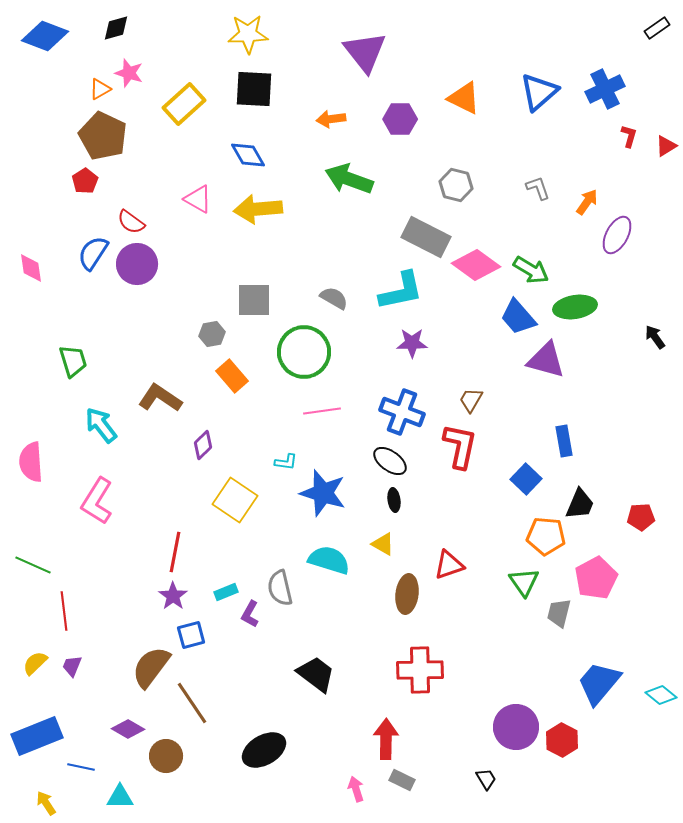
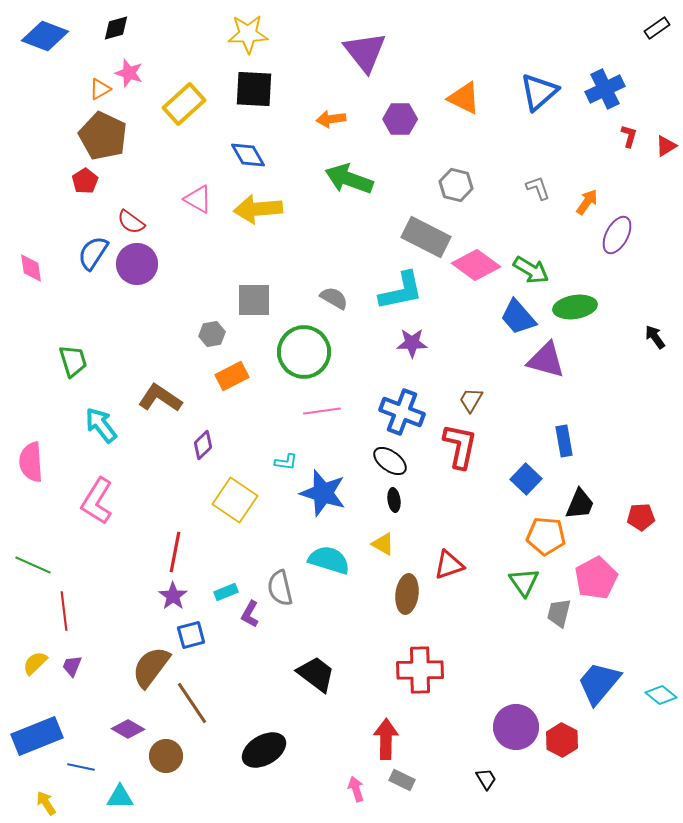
orange rectangle at (232, 376): rotated 76 degrees counterclockwise
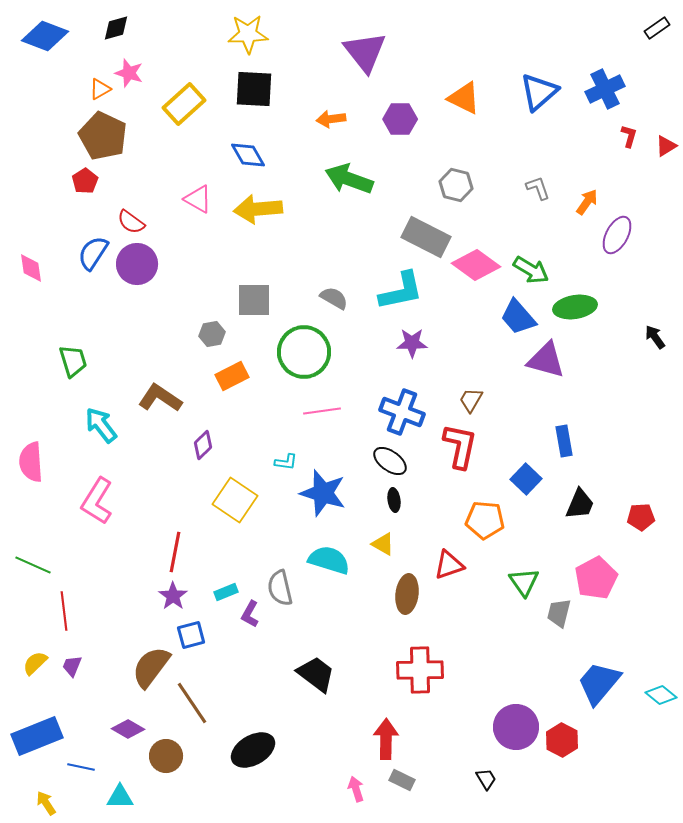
orange pentagon at (546, 536): moved 61 px left, 16 px up
black ellipse at (264, 750): moved 11 px left
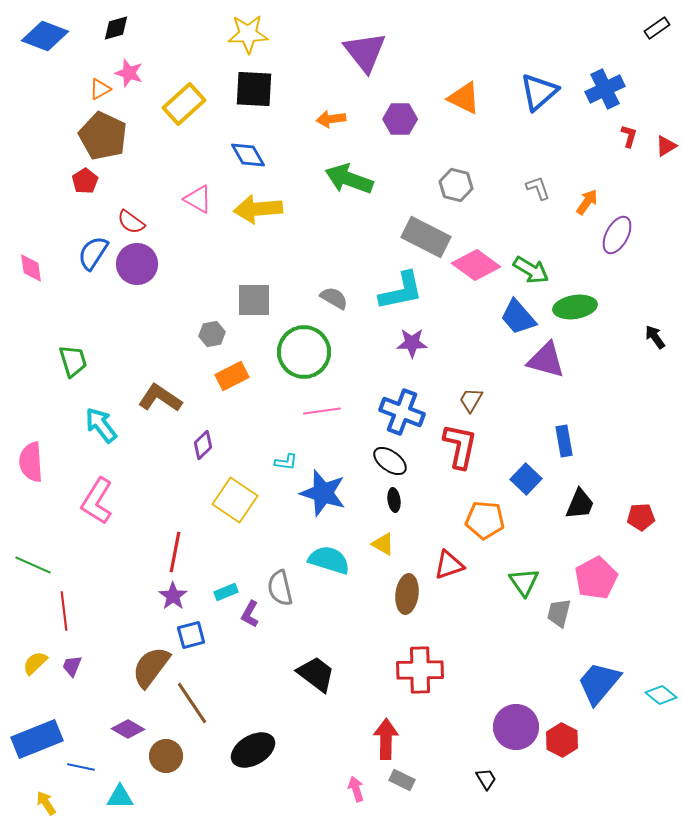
blue rectangle at (37, 736): moved 3 px down
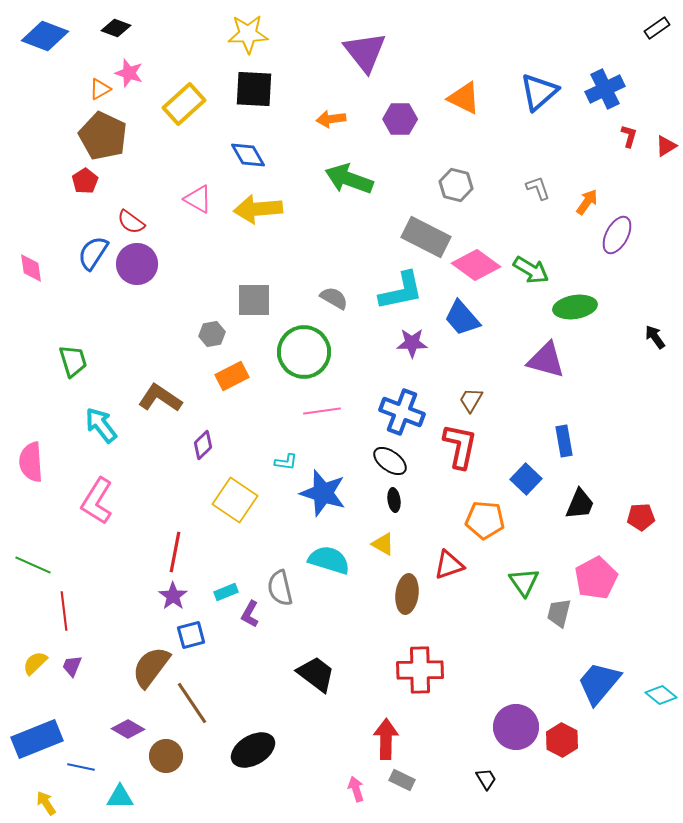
black diamond at (116, 28): rotated 36 degrees clockwise
blue trapezoid at (518, 317): moved 56 px left, 1 px down
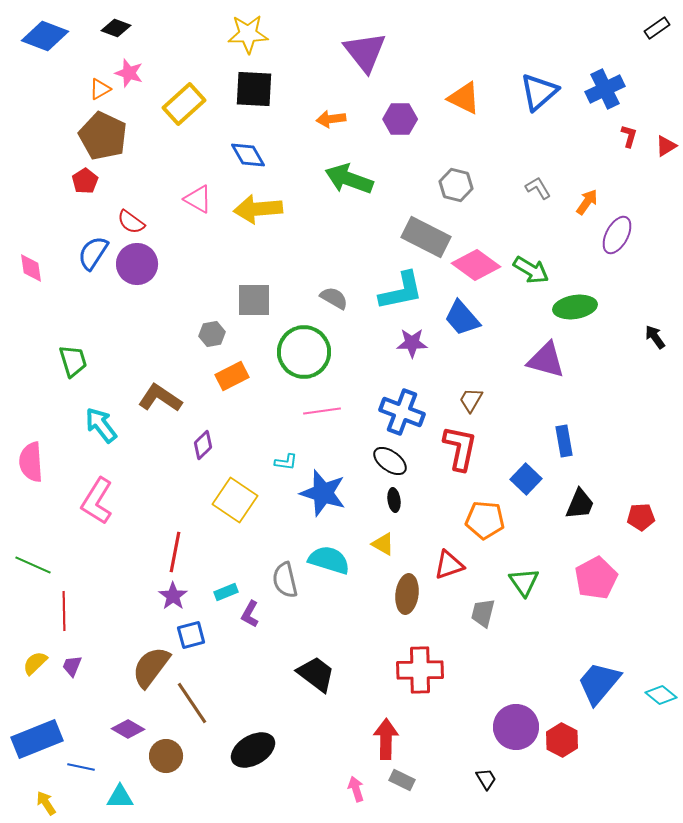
gray L-shape at (538, 188): rotated 12 degrees counterclockwise
red L-shape at (460, 446): moved 2 px down
gray semicircle at (280, 588): moved 5 px right, 8 px up
red line at (64, 611): rotated 6 degrees clockwise
gray trapezoid at (559, 613): moved 76 px left
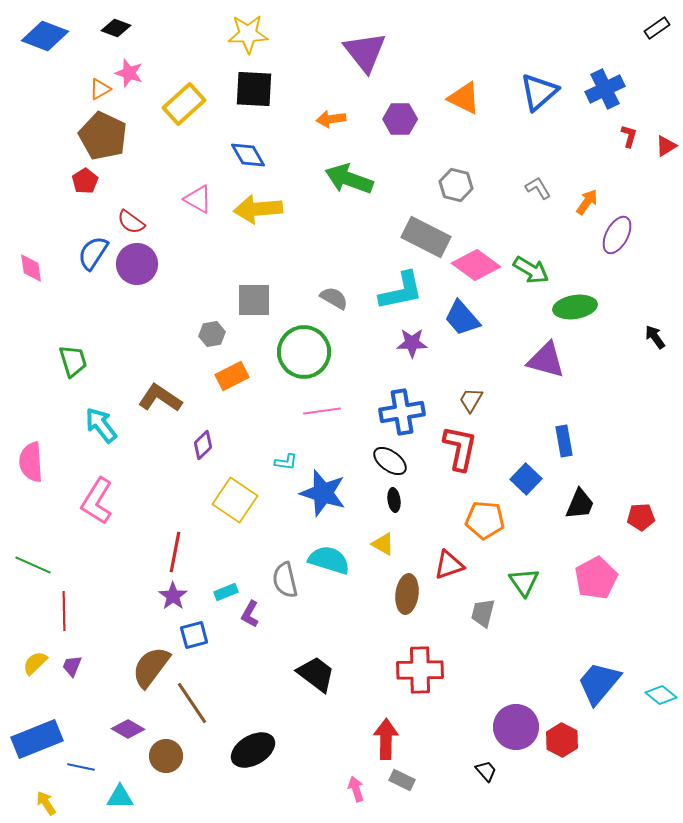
blue cross at (402, 412): rotated 30 degrees counterclockwise
blue square at (191, 635): moved 3 px right
black trapezoid at (486, 779): moved 8 px up; rotated 10 degrees counterclockwise
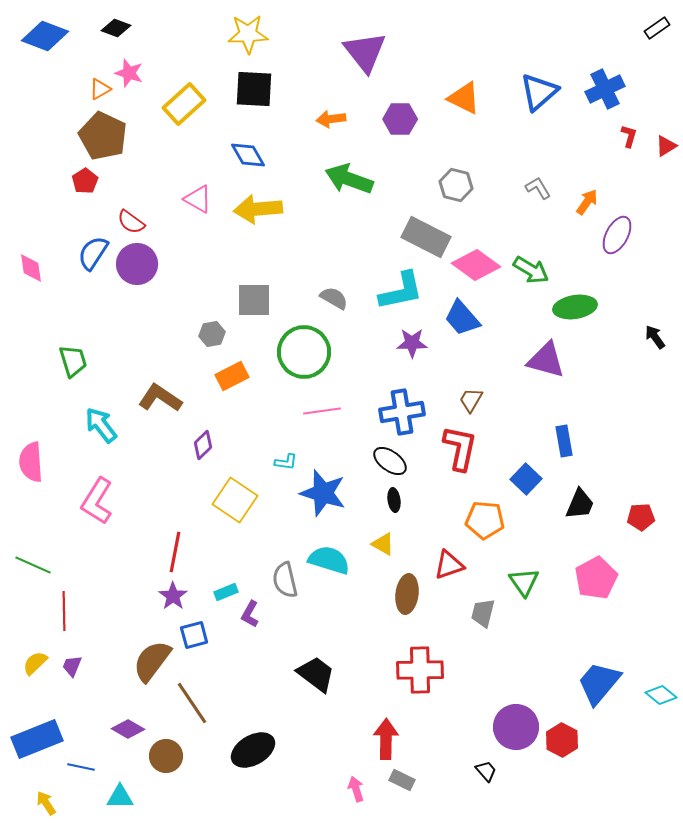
brown semicircle at (151, 667): moved 1 px right, 6 px up
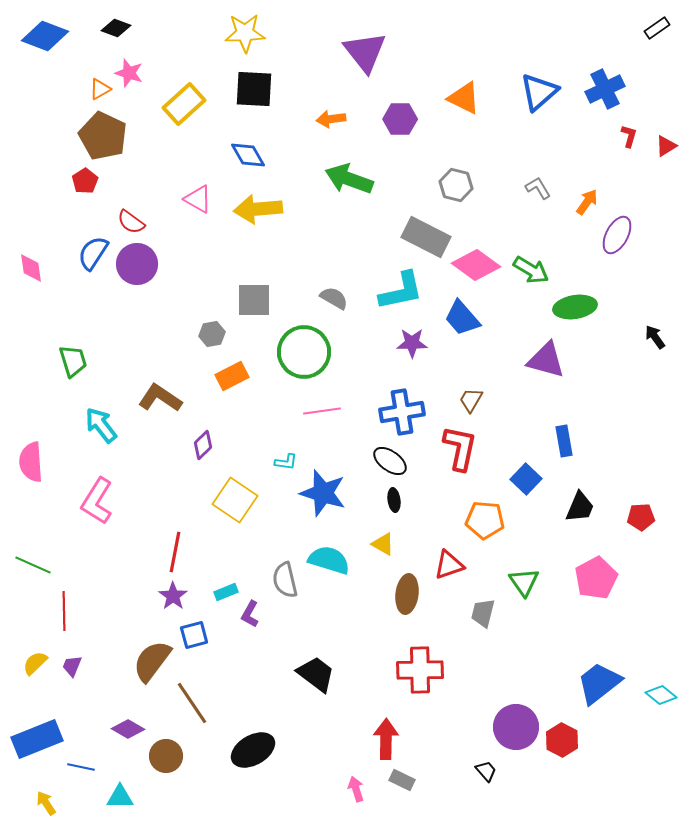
yellow star at (248, 34): moved 3 px left, 1 px up
black trapezoid at (580, 504): moved 3 px down
blue trapezoid at (599, 683): rotated 12 degrees clockwise
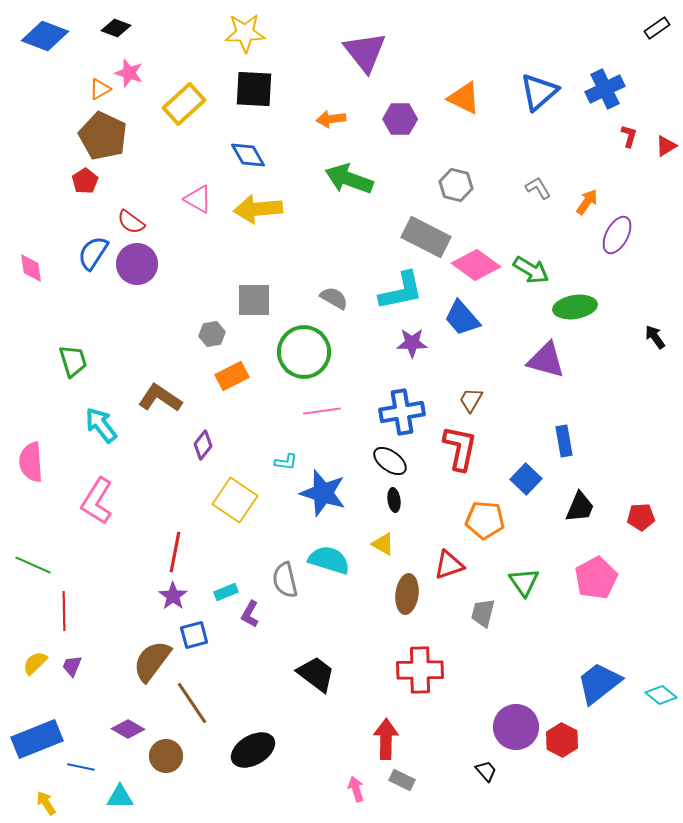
purple diamond at (203, 445): rotated 8 degrees counterclockwise
